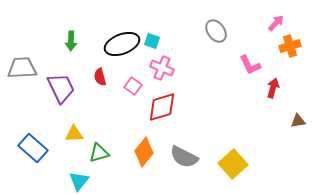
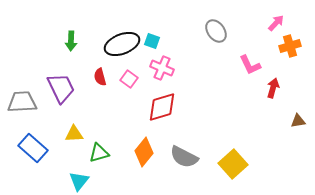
gray trapezoid: moved 34 px down
pink square: moved 4 px left, 7 px up
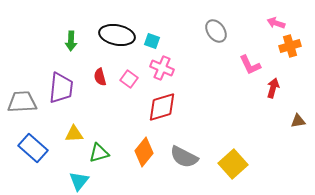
pink arrow: rotated 114 degrees counterclockwise
black ellipse: moved 5 px left, 9 px up; rotated 32 degrees clockwise
purple trapezoid: rotated 32 degrees clockwise
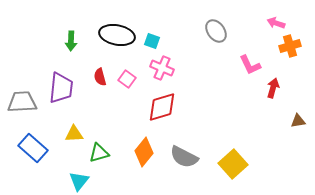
pink square: moved 2 px left
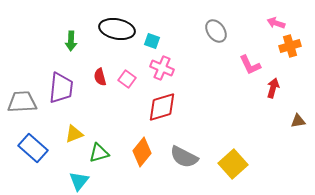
black ellipse: moved 6 px up
yellow triangle: rotated 18 degrees counterclockwise
orange diamond: moved 2 px left
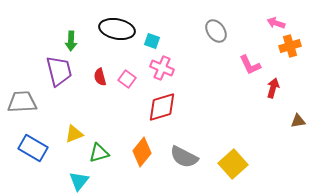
purple trapezoid: moved 2 px left, 17 px up; rotated 20 degrees counterclockwise
blue rectangle: rotated 12 degrees counterclockwise
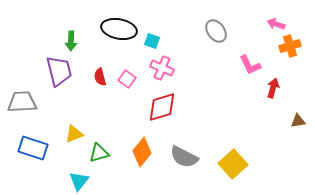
pink arrow: moved 1 px down
black ellipse: moved 2 px right
blue rectangle: rotated 12 degrees counterclockwise
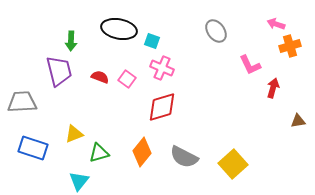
red semicircle: rotated 126 degrees clockwise
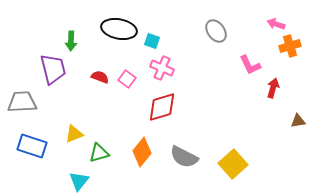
purple trapezoid: moved 6 px left, 2 px up
blue rectangle: moved 1 px left, 2 px up
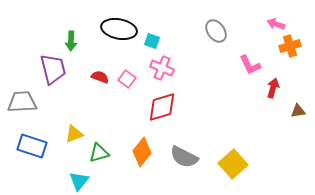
brown triangle: moved 10 px up
